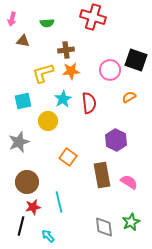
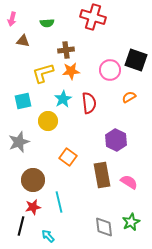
brown circle: moved 6 px right, 2 px up
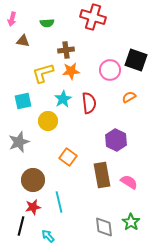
green star: rotated 12 degrees counterclockwise
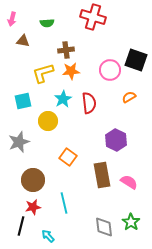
cyan line: moved 5 px right, 1 px down
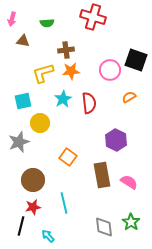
yellow circle: moved 8 px left, 2 px down
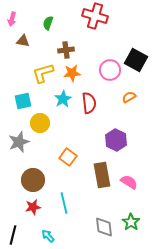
red cross: moved 2 px right, 1 px up
green semicircle: moved 1 px right; rotated 112 degrees clockwise
black square: rotated 10 degrees clockwise
orange star: moved 1 px right, 2 px down
black line: moved 8 px left, 9 px down
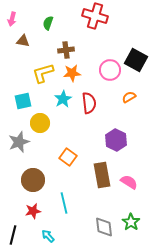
red star: moved 4 px down
